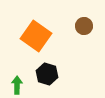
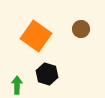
brown circle: moved 3 px left, 3 px down
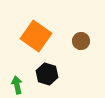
brown circle: moved 12 px down
green arrow: rotated 12 degrees counterclockwise
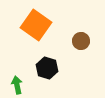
orange square: moved 11 px up
black hexagon: moved 6 px up
